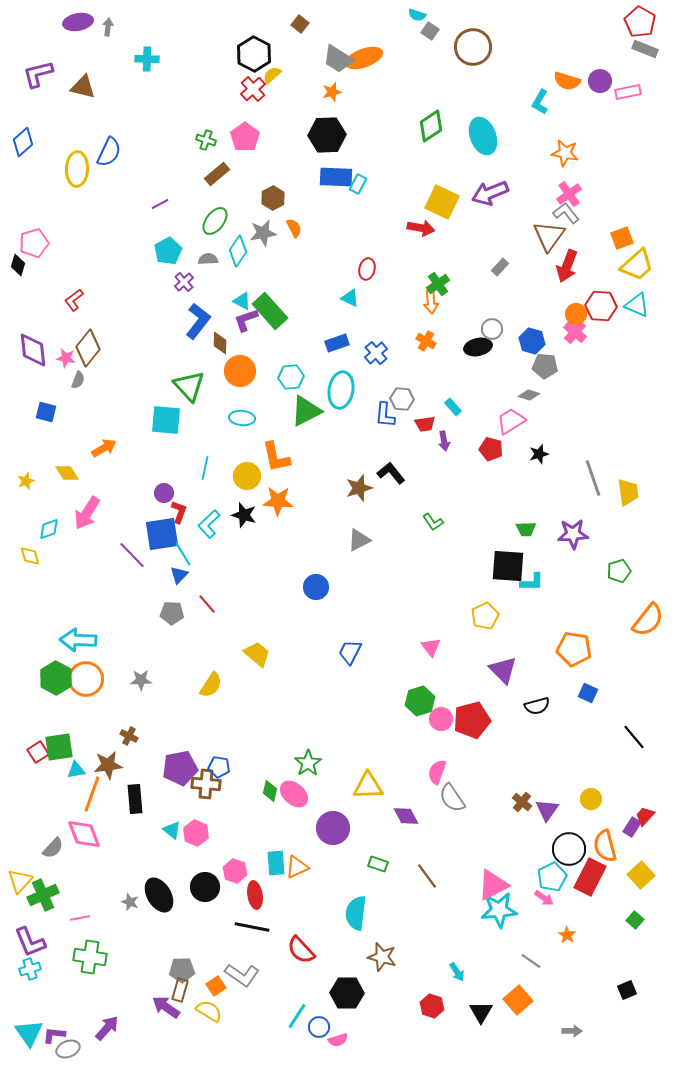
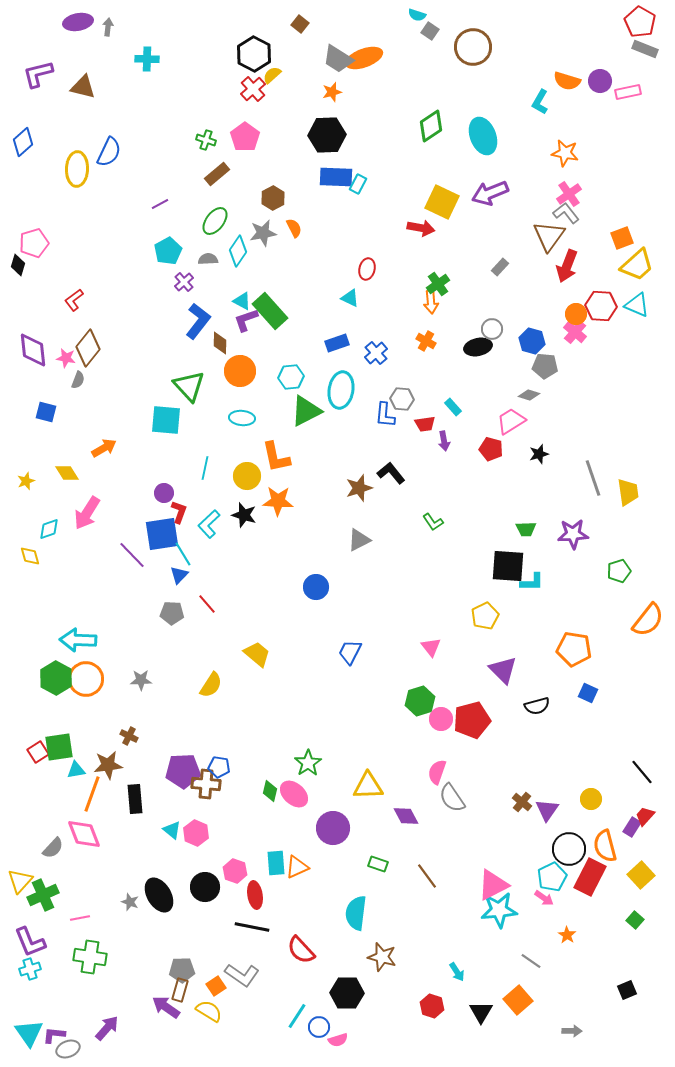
black line at (634, 737): moved 8 px right, 35 px down
purple pentagon at (180, 768): moved 3 px right, 3 px down; rotated 8 degrees clockwise
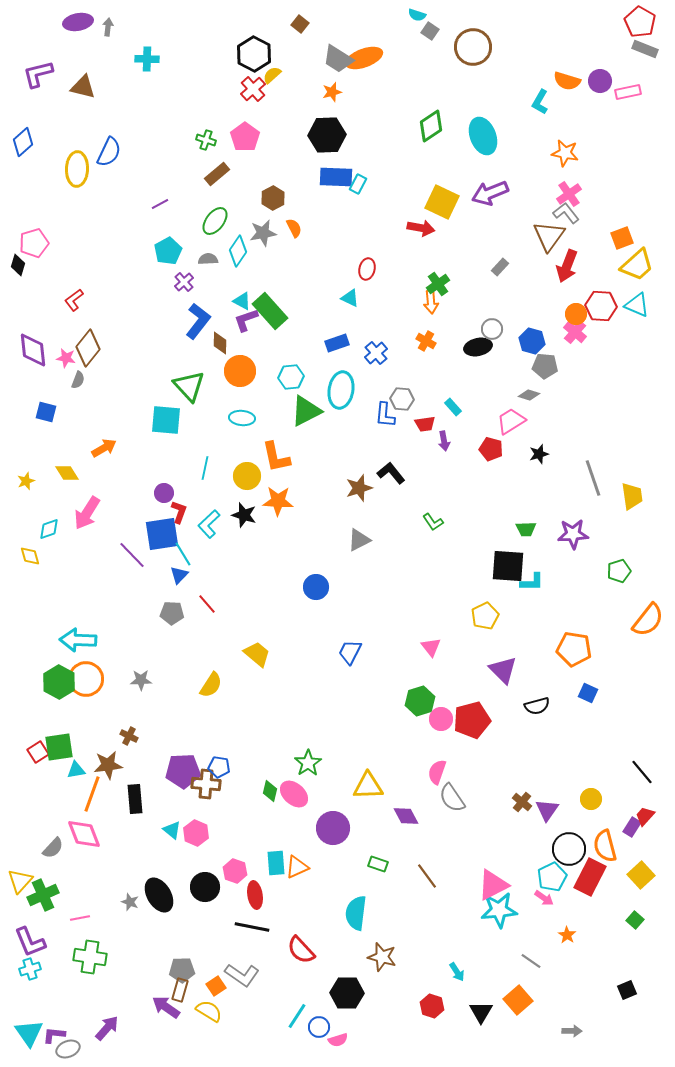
yellow trapezoid at (628, 492): moved 4 px right, 4 px down
green hexagon at (56, 678): moved 3 px right, 4 px down
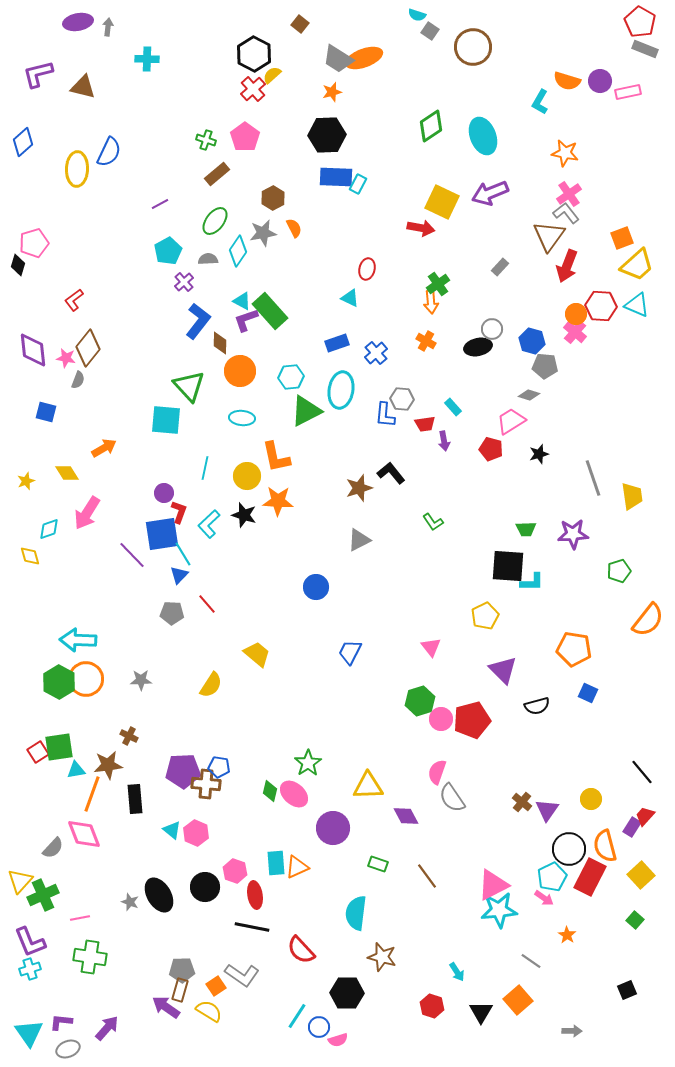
purple L-shape at (54, 1035): moved 7 px right, 13 px up
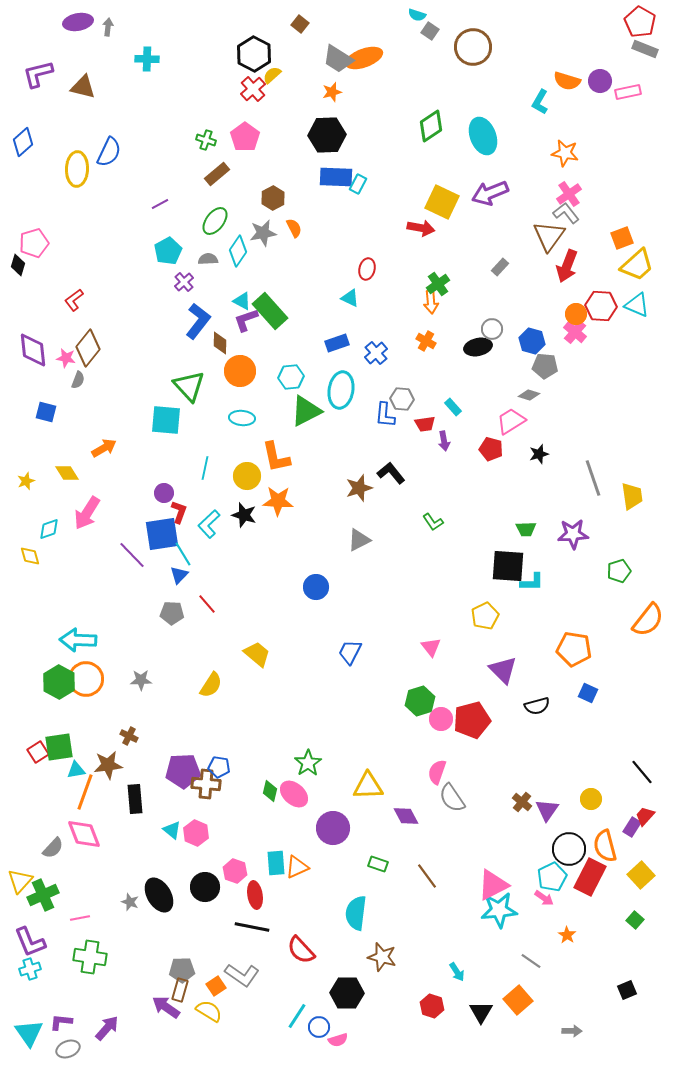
orange line at (92, 794): moved 7 px left, 2 px up
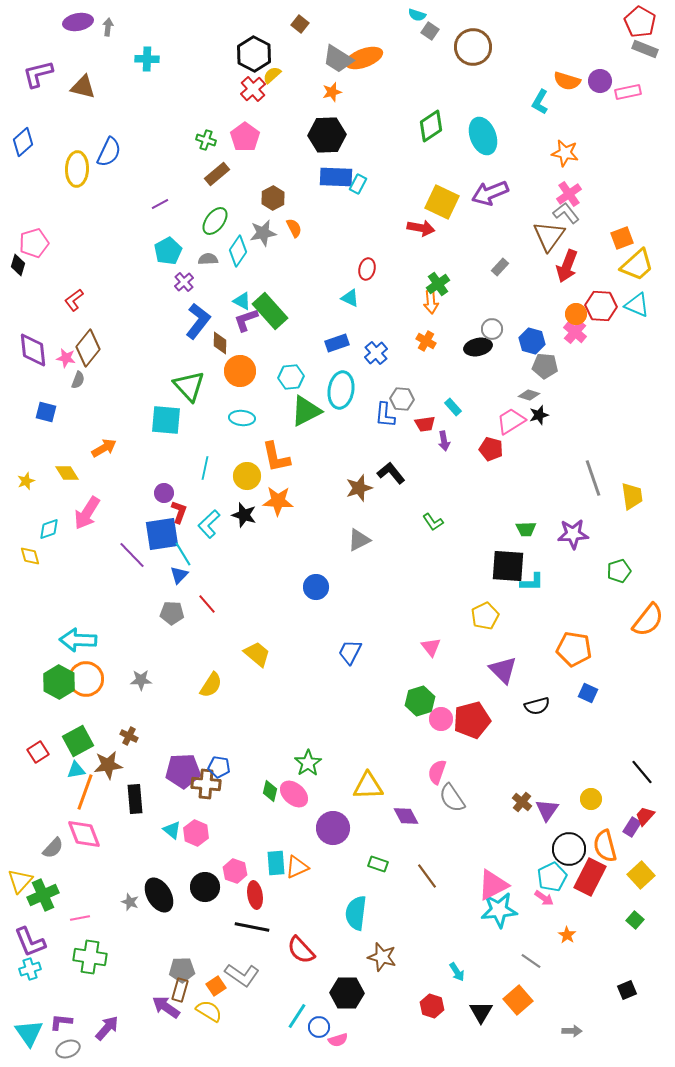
black star at (539, 454): moved 39 px up
green square at (59, 747): moved 19 px right, 6 px up; rotated 20 degrees counterclockwise
